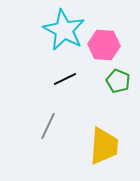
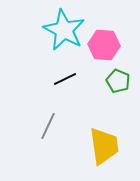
yellow trapezoid: rotated 12 degrees counterclockwise
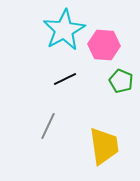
cyan star: rotated 15 degrees clockwise
green pentagon: moved 3 px right
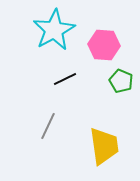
cyan star: moved 10 px left
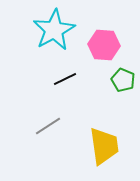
green pentagon: moved 2 px right, 1 px up
gray line: rotated 32 degrees clockwise
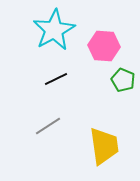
pink hexagon: moved 1 px down
black line: moved 9 px left
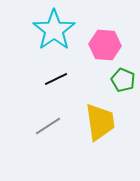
cyan star: rotated 6 degrees counterclockwise
pink hexagon: moved 1 px right, 1 px up
yellow trapezoid: moved 4 px left, 24 px up
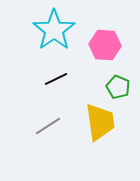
green pentagon: moved 5 px left, 7 px down
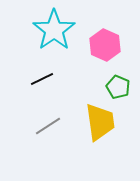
pink hexagon: rotated 20 degrees clockwise
black line: moved 14 px left
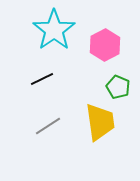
pink hexagon: rotated 8 degrees clockwise
